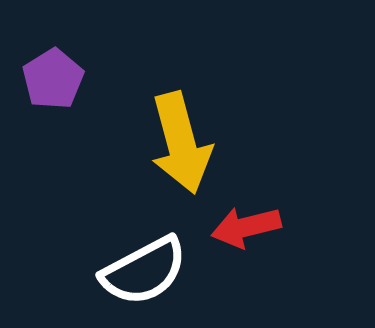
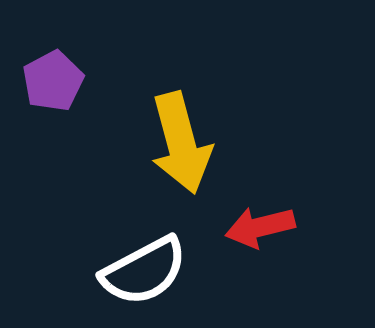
purple pentagon: moved 2 px down; rotated 4 degrees clockwise
red arrow: moved 14 px right
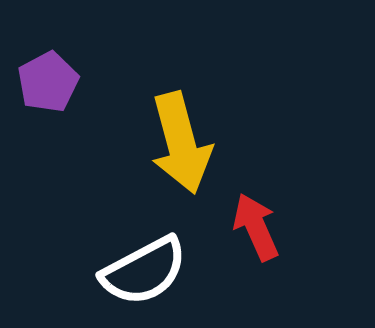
purple pentagon: moved 5 px left, 1 px down
red arrow: moved 4 px left; rotated 80 degrees clockwise
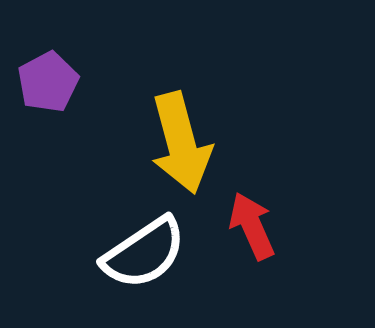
red arrow: moved 4 px left, 1 px up
white semicircle: moved 18 px up; rotated 6 degrees counterclockwise
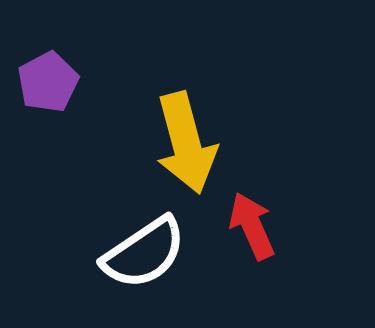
yellow arrow: moved 5 px right
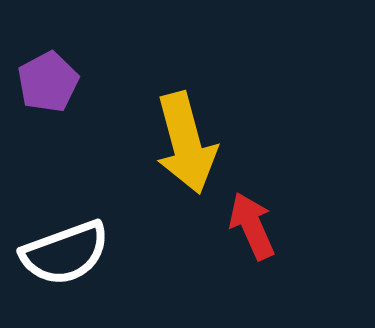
white semicircle: moved 79 px left; rotated 14 degrees clockwise
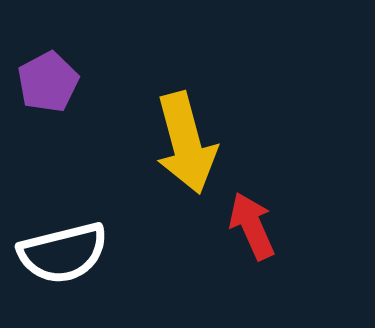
white semicircle: moved 2 px left; rotated 6 degrees clockwise
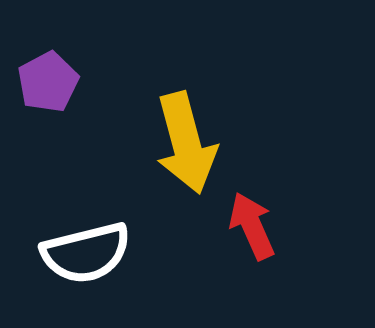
white semicircle: moved 23 px right
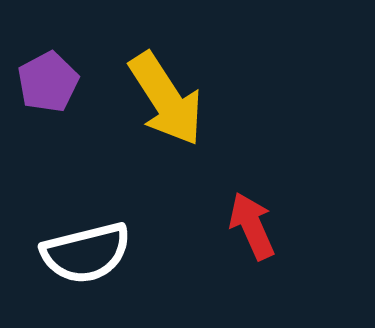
yellow arrow: moved 20 px left, 44 px up; rotated 18 degrees counterclockwise
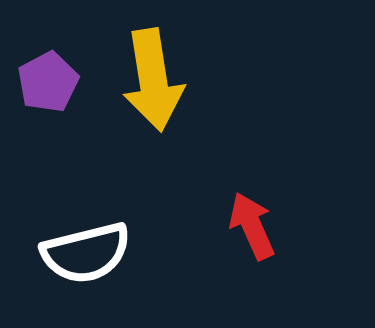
yellow arrow: moved 13 px left, 19 px up; rotated 24 degrees clockwise
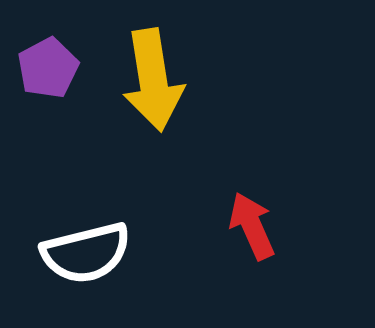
purple pentagon: moved 14 px up
